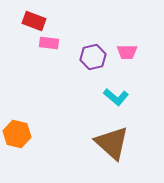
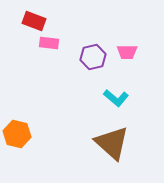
cyan L-shape: moved 1 px down
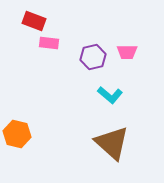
cyan L-shape: moved 6 px left, 3 px up
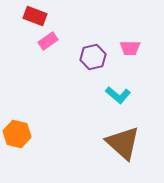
red rectangle: moved 1 px right, 5 px up
pink rectangle: moved 1 px left, 2 px up; rotated 42 degrees counterclockwise
pink trapezoid: moved 3 px right, 4 px up
cyan L-shape: moved 8 px right
brown triangle: moved 11 px right
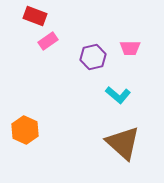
orange hexagon: moved 8 px right, 4 px up; rotated 12 degrees clockwise
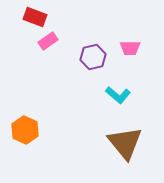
red rectangle: moved 1 px down
brown triangle: moved 2 px right; rotated 9 degrees clockwise
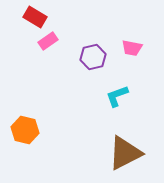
red rectangle: rotated 10 degrees clockwise
pink trapezoid: moved 2 px right; rotated 10 degrees clockwise
cyan L-shape: moved 1 px left, 1 px down; rotated 120 degrees clockwise
orange hexagon: rotated 12 degrees counterclockwise
brown triangle: moved 10 px down; rotated 42 degrees clockwise
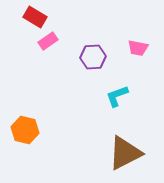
pink trapezoid: moved 6 px right
purple hexagon: rotated 10 degrees clockwise
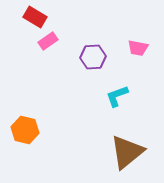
brown triangle: moved 2 px right, 1 px up; rotated 12 degrees counterclockwise
